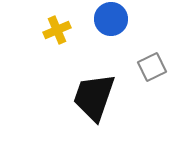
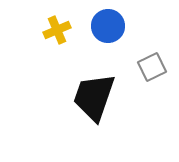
blue circle: moved 3 px left, 7 px down
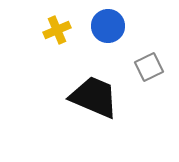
gray square: moved 3 px left
black trapezoid: rotated 94 degrees clockwise
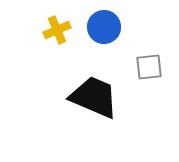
blue circle: moved 4 px left, 1 px down
gray square: rotated 20 degrees clockwise
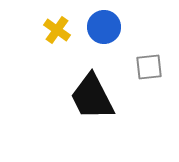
yellow cross: rotated 32 degrees counterclockwise
black trapezoid: moved 2 px left; rotated 140 degrees counterclockwise
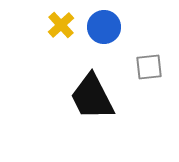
yellow cross: moved 4 px right, 5 px up; rotated 12 degrees clockwise
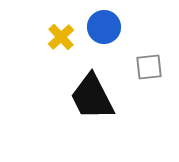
yellow cross: moved 12 px down
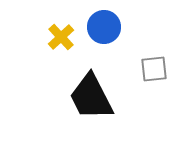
gray square: moved 5 px right, 2 px down
black trapezoid: moved 1 px left
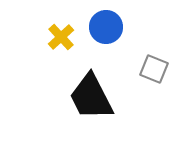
blue circle: moved 2 px right
gray square: rotated 28 degrees clockwise
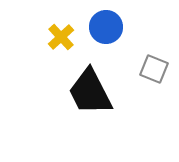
black trapezoid: moved 1 px left, 5 px up
